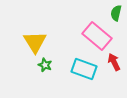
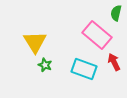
pink rectangle: moved 1 px up
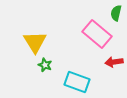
pink rectangle: moved 1 px up
red arrow: rotated 72 degrees counterclockwise
cyan rectangle: moved 7 px left, 13 px down
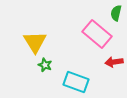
cyan rectangle: moved 1 px left
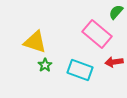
green semicircle: moved 1 px up; rotated 28 degrees clockwise
yellow triangle: rotated 40 degrees counterclockwise
green star: rotated 16 degrees clockwise
cyan rectangle: moved 4 px right, 12 px up
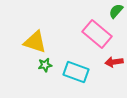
green semicircle: moved 1 px up
green star: rotated 24 degrees clockwise
cyan rectangle: moved 4 px left, 2 px down
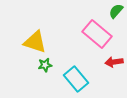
cyan rectangle: moved 7 px down; rotated 30 degrees clockwise
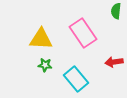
green semicircle: rotated 35 degrees counterclockwise
pink rectangle: moved 14 px left, 1 px up; rotated 16 degrees clockwise
yellow triangle: moved 6 px right, 3 px up; rotated 15 degrees counterclockwise
green star: rotated 16 degrees clockwise
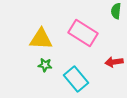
pink rectangle: rotated 24 degrees counterclockwise
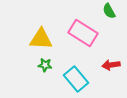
green semicircle: moved 7 px left; rotated 35 degrees counterclockwise
red arrow: moved 3 px left, 3 px down
